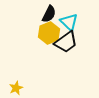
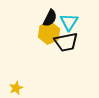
black semicircle: moved 1 px right, 4 px down
cyan triangle: rotated 18 degrees clockwise
black trapezoid: rotated 25 degrees clockwise
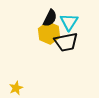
yellow hexagon: rotated 15 degrees counterclockwise
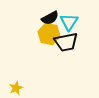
black semicircle: rotated 36 degrees clockwise
yellow hexagon: moved 1 px down; rotated 10 degrees counterclockwise
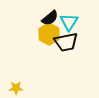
black semicircle: rotated 12 degrees counterclockwise
yellow hexagon: rotated 15 degrees clockwise
yellow star: rotated 24 degrees clockwise
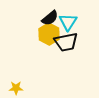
cyan triangle: moved 1 px left
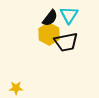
black semicircle: rotated 12 degrees counterclockwise
cyan triangle: moved 1 px right, 7 px up
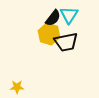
black semicircle: moved 3 px right
yellow hexagon: rotated 10 degrees counterclockwise
yellow star: moved 1 px right, 1 px up
